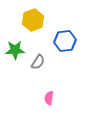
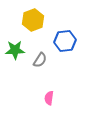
gray semicircle: moved 2 px right, 2 px up
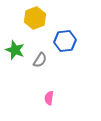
yellow hexagon: moved 2 px right, 2 px up
green star: rotated 24 degrees clockwise
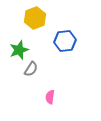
green star: moved 4 px right; rotated 30 degrees clockwise
gray semicircle: moved 9 px left, 9 px down
pink semicircle: moved 1 px right, 1 px up
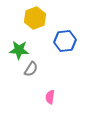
green star: rotated 24 degrees clockwise
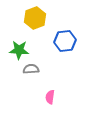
gray semicircle: rotated 126 degrees counterclockwise
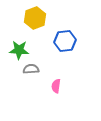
pink semicircle: moved 6 px right, 11 px up
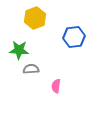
blue hexagon: moved 9 px right, 4 px up
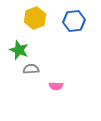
blue hexagon: moved 16 px up
green star: rotated 18 degrees clockwise
pink semicircle: rotated 96 degrees counterclockwise
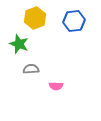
green star: moved 6 px up
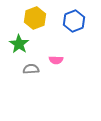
blue hexagon: rotated 15 degrees counterclockwise
green star: rotated 12 degrees clockwise
pink semicircle: moved 26 px up
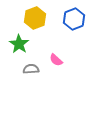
blue hexagon: moved 2 px up
pink semicircle: rotated 40 degrees clockwise
